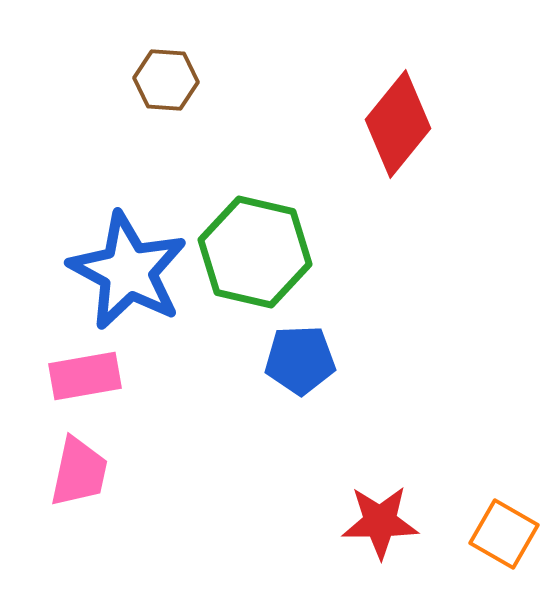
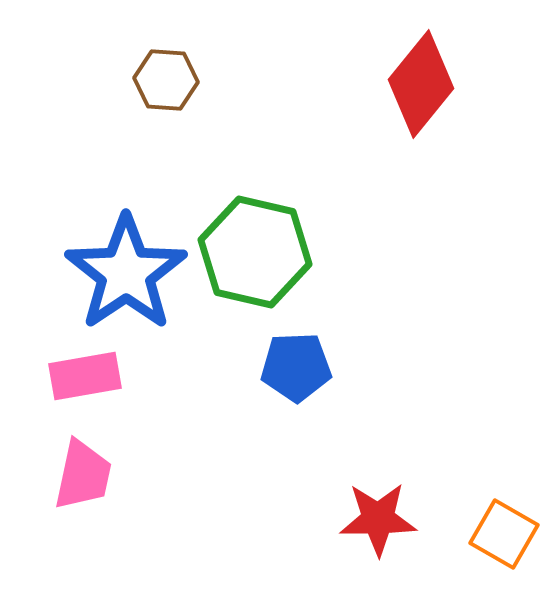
red diamond: moved 23 px right, 40 px up
blue star: moved 2 px left, 2 px down; rotated 10 degrees clockwise
blue pentagon: moved 4 px left, 7 px down
pink trapezoid: moved 4 px right, 3 px down
red star: moved 2 px left, 3 px up
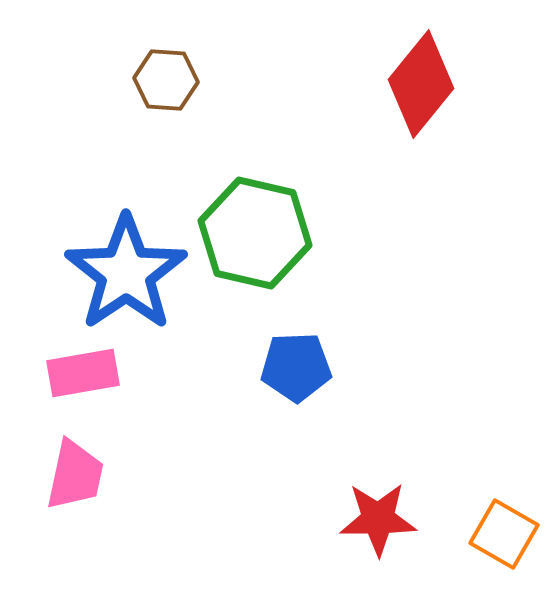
green hexagon: moved 19 px up
pink rectangle: moved 2 px left, 3 px up
pink trapezoid: moved 8 px left
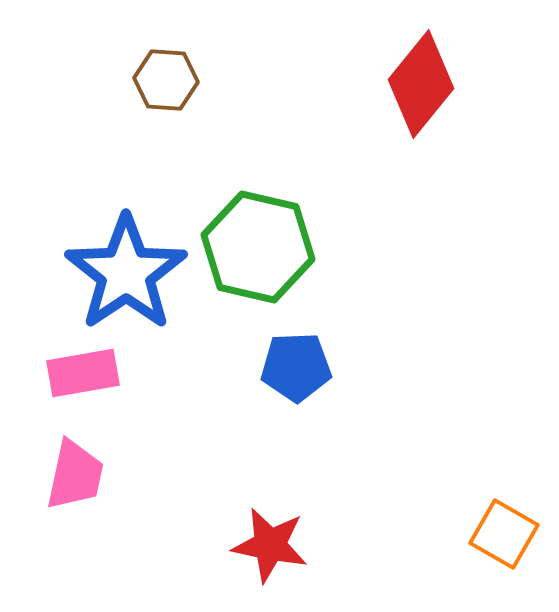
green hexagon: moved 3 px right, 14 px down
red star: moved 108 px left, 26 px down; rotated 12 degrees clockwise
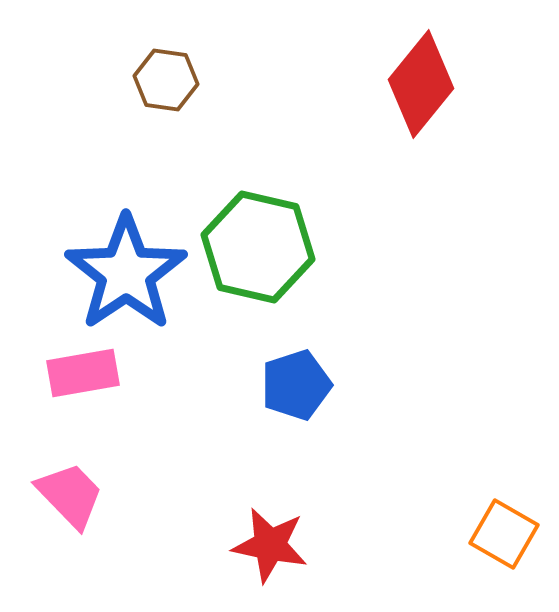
brown hexagon: rotated 4 degrees clockwise
blue pentagon: moved 18 px down; rotated 16 degrees counterclockwise
pink trapezoid: moved 5 px left, 20 px down; rotated 56 degrees counterclockwise
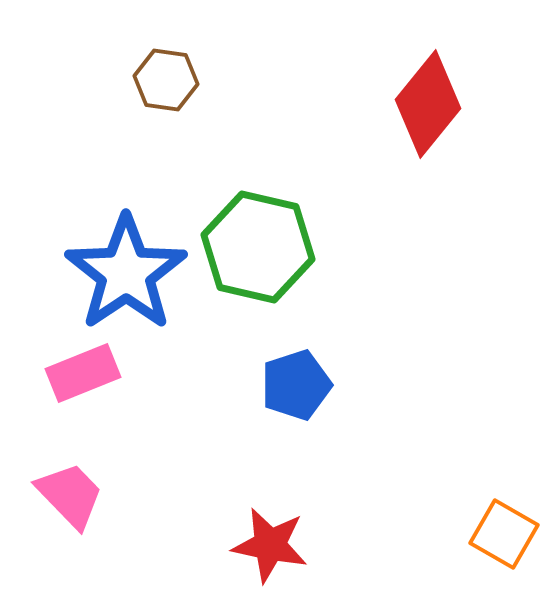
red diamond: moved 7 px right, 20 px down
pink rectangle: rotated 12 degrees counterclockwise
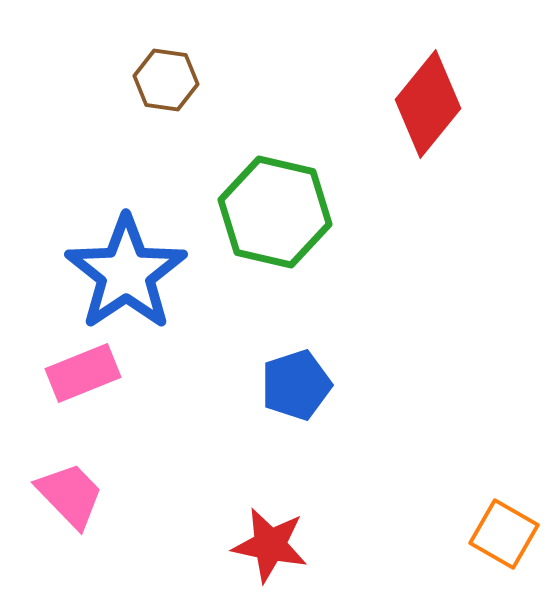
green hexagon: moved 17 px right, 35 px up
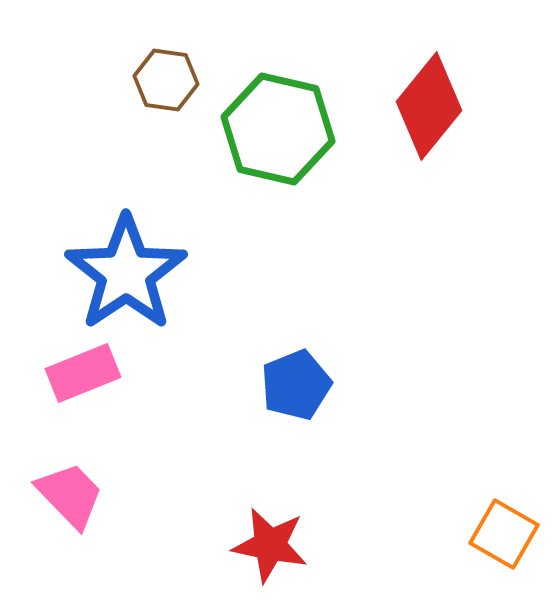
red diamond: moved 1 px right, 2 px down
green hexagon: moved 3 px right, 83 px up
blue pentagon: rotated 4 degrees counterclockwise
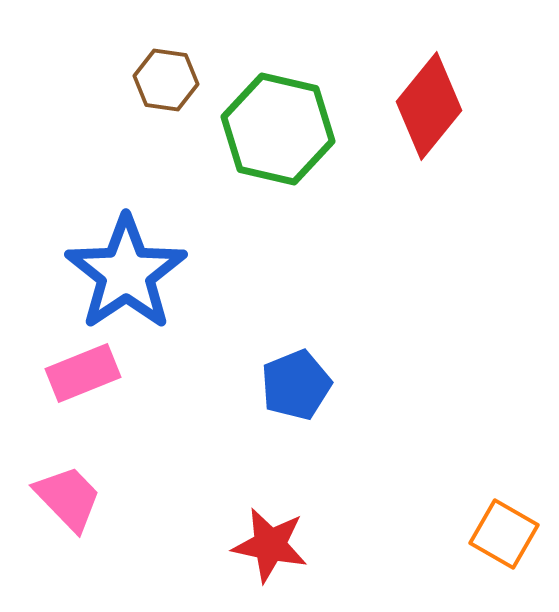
pink trapezoid: moved 2 px left, 3 px down
